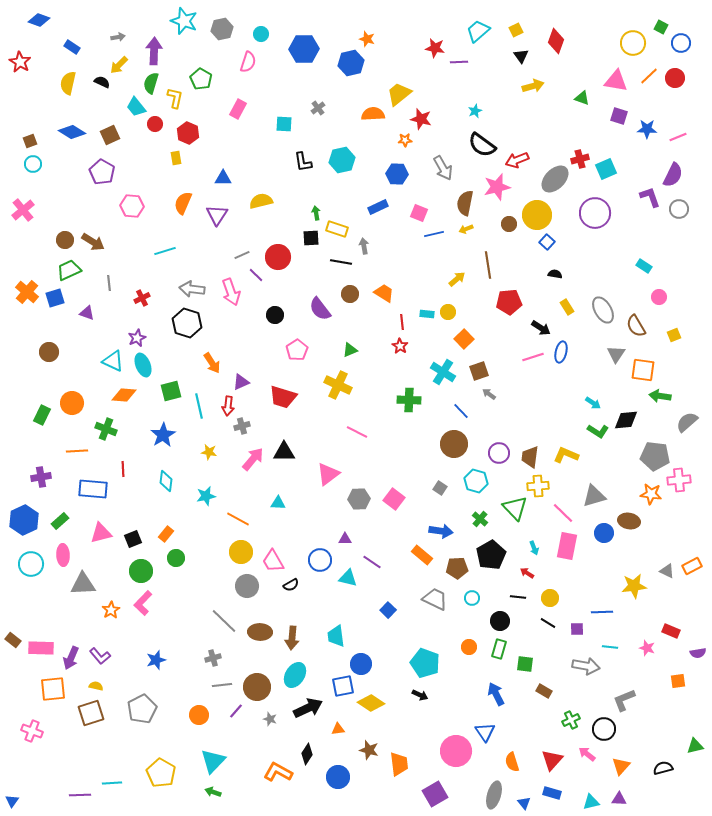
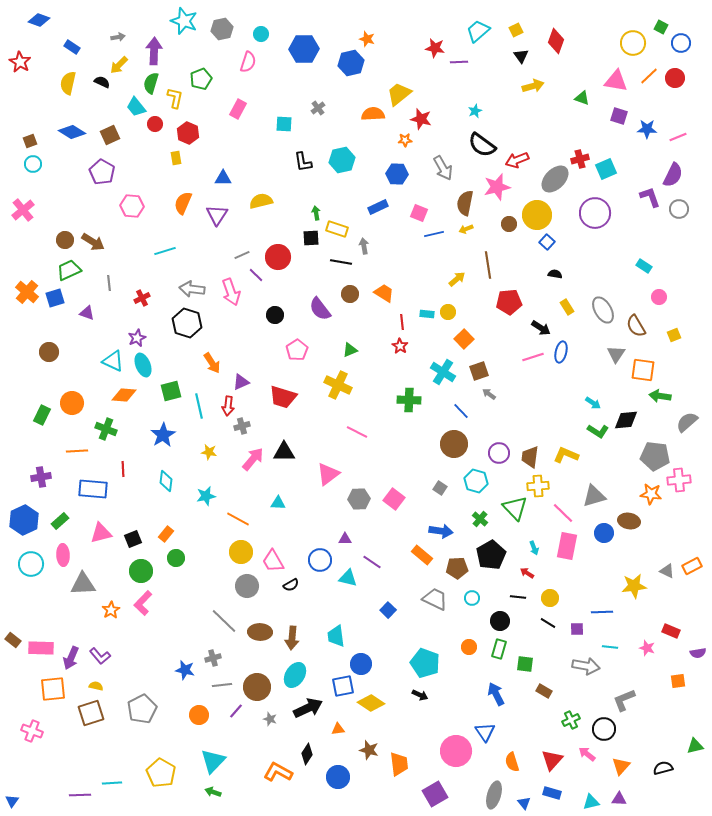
green pentagon at (201, 79): rotated 20 degrees clockwise
blue star at (156, 660): moved 29 px right, 10 px down; rotated 30 degrees clockwise
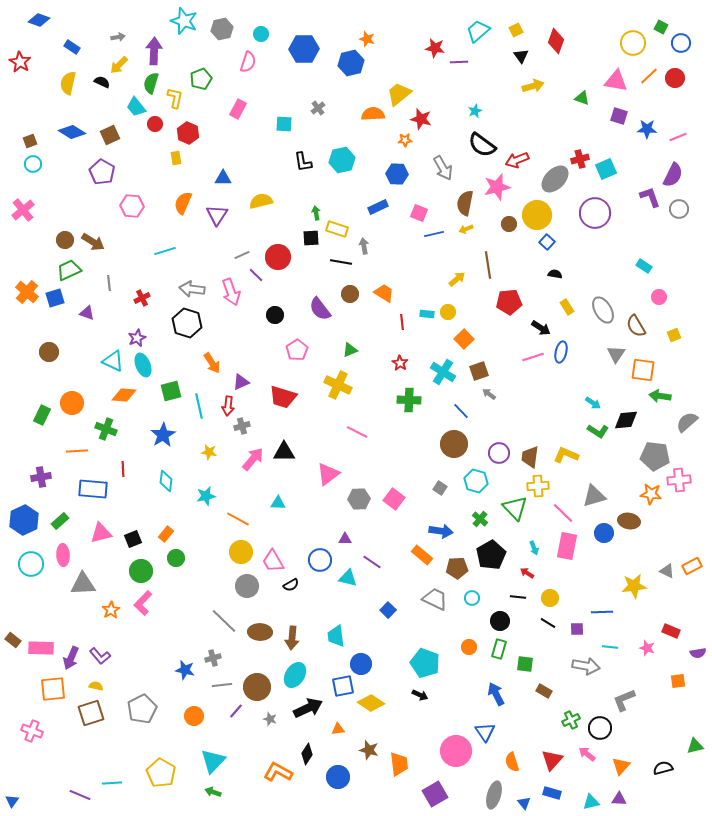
red star at (400, 346): moved 17 px down
orange circle at (199, 715): moved 5 px left, 1 px down
black circle at (604, 729): moved 4 px left, 1 px up
purple line at (80, 795): rotated 25 degrees clockwise
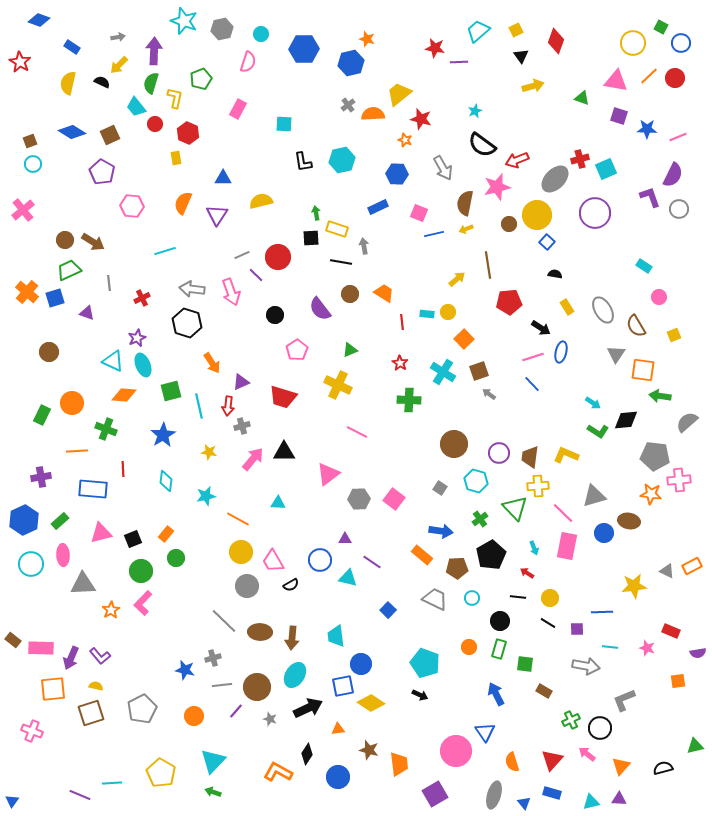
gray cross at (318, 108): moved 30 px right, 3 px up
orange star at (405, 140): rotated 24 degrees clockwise
blue line at (461, 411): moved 71 px right, 27 px up
green cross at (480, 519): rotated 14 degrees clockwise
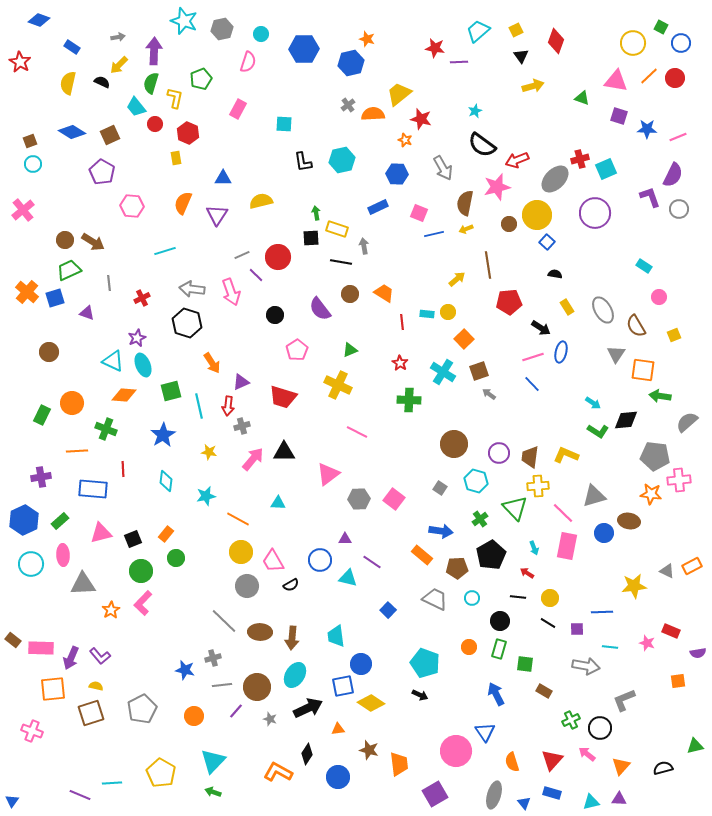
pink star at (647, 648): moved 5 px up
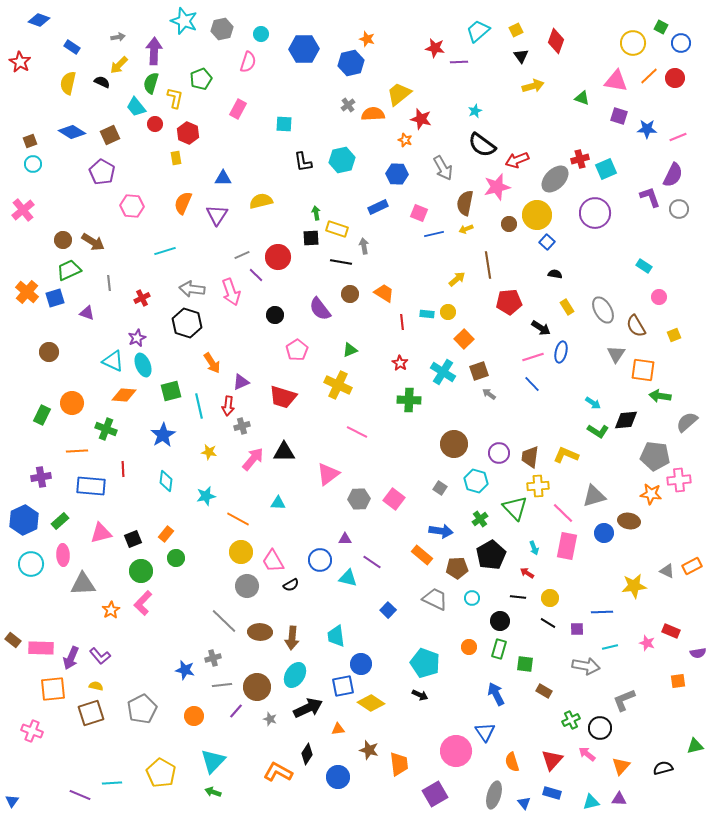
brown circle at (65, 240): moved 2 px left
blue rectangle at (93, 489): moved 2 px left, 3 px up
cyan line at (610, 647): rotated 21 degrees counterclockwise
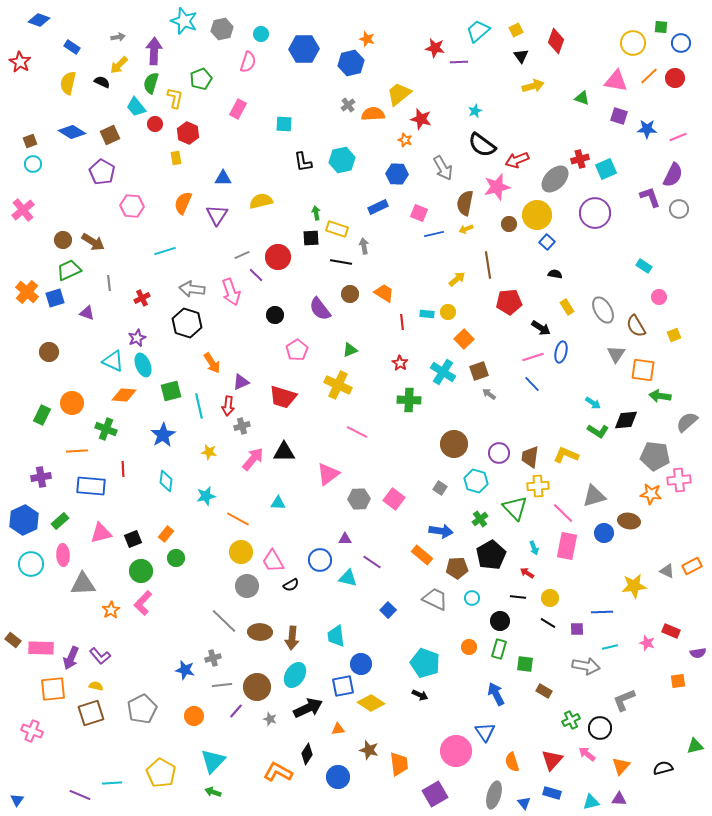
green square at (661, 27): rotated 24 degrees counterclockwise
blue triangle at (12, 801): moved 5 px right, 1 px up
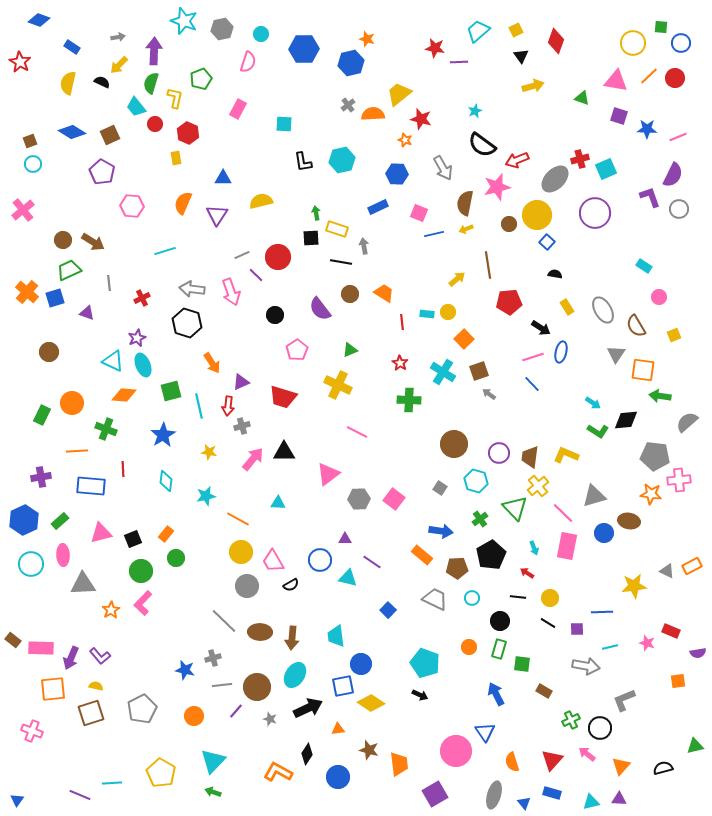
yellow cross at (538, 486): rotated 35 degrees counterclockwise
green square at (525, 664): moved 3 px left
